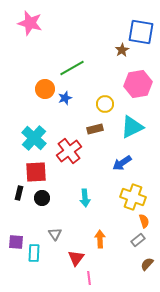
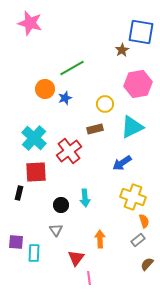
black circle: moved 19 px right, 7 px down
gray triangle: moved 1 px right, 4 px up
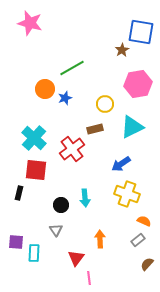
red cross: moved 3 px right, 2 px up
blue arrow: moved 1 px left, 1 px down
red square: moved 2 px up; rotated 10 degrees clockwise
yellow cross: moved 6 px left, 3 px up
orange semicircle: rotated 48 degrees counterclockwise
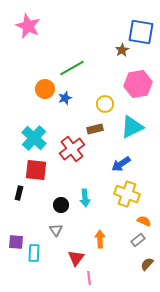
pink star: moved 2 px left, 3 px down; rotated 10 degrees clockwise
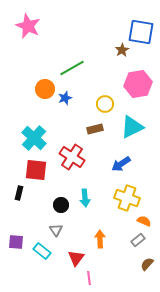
red cross: moved 8 px down; rotated 20 degrees counterclockwise
yellow cross: moved 4 px down
cyan rectangle: moved 8 px right, 2 px up; rotated 54 degrees counterclockwise
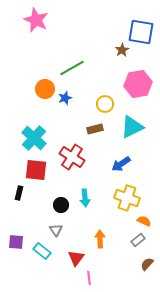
pink star: moved 8 px right, 6 px up
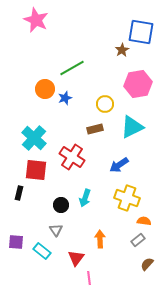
blue arrow: moved 2 px left, 1 px down
cyan arrow: rotated 24 degrees clockwise
orange semicircle: rotated 16 degrees counterclockwise
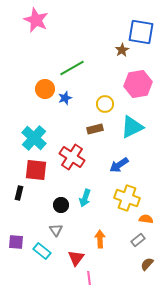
orange semicircle: moved 2 px right, 2 px up
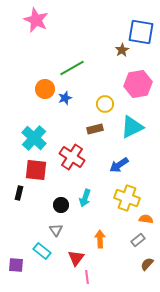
purple square: moved 23 px down
pink line: moved 2 px left, 1 px up
